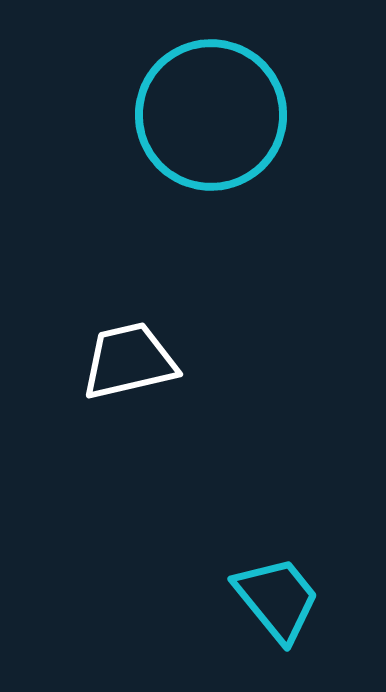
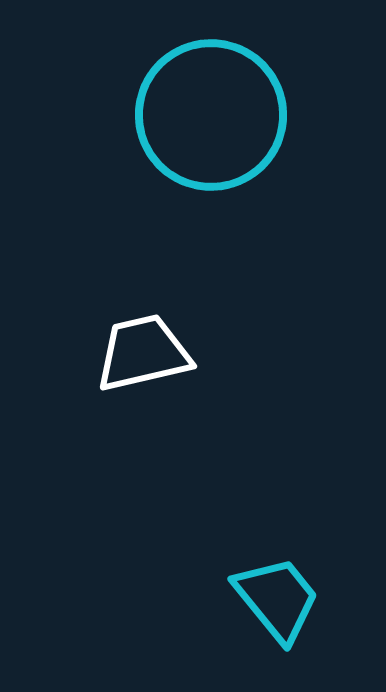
white trapezoid: moved 14 px right, 8 px up
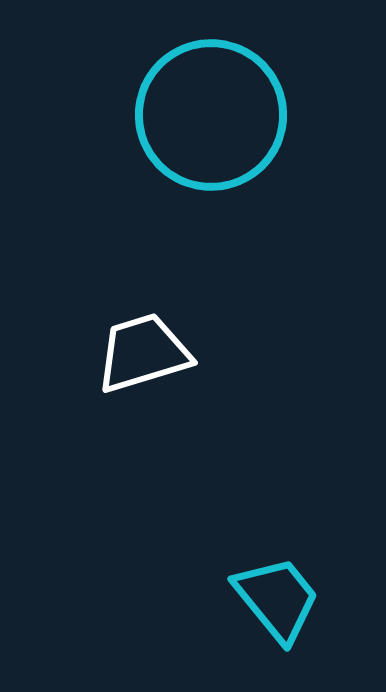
white trapezoid: rotated 4 degrees counterclockwise
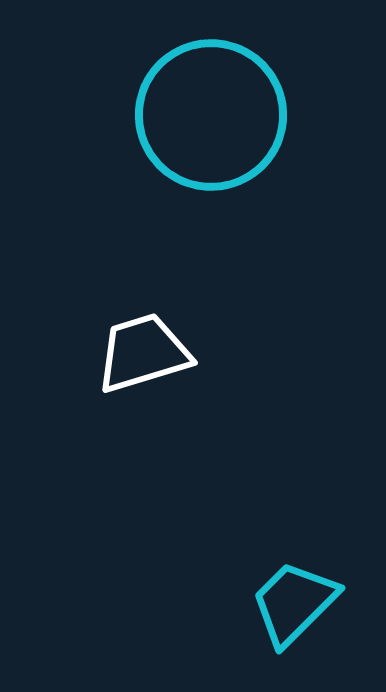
cyan trapezoid: moved 17 px right, 4 px down; rotated 96 degrees counterclockwise
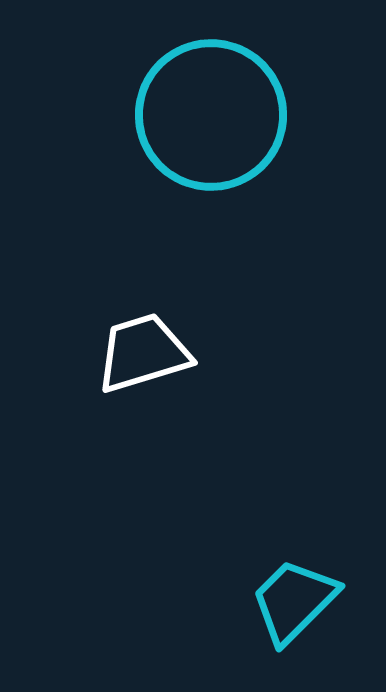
cyan trapezoid: moved 2 px up
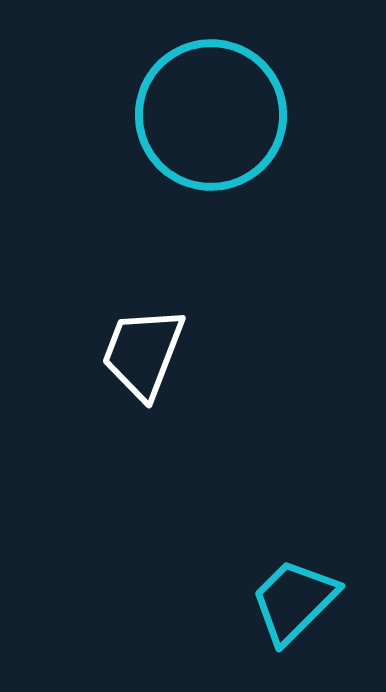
white trapezoid: rotated 52 degrees counterclockwise
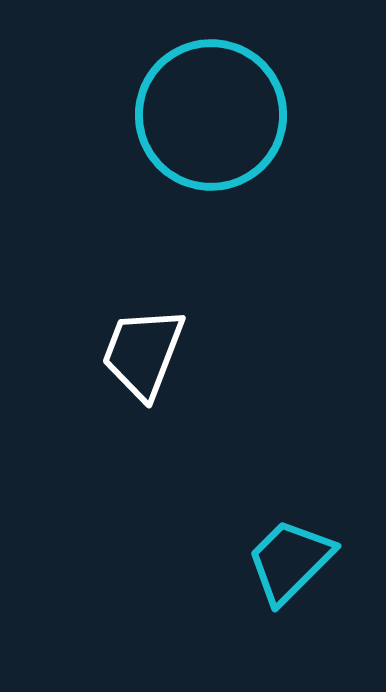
cyan trapezoid: moved 4 px left, 40 px up
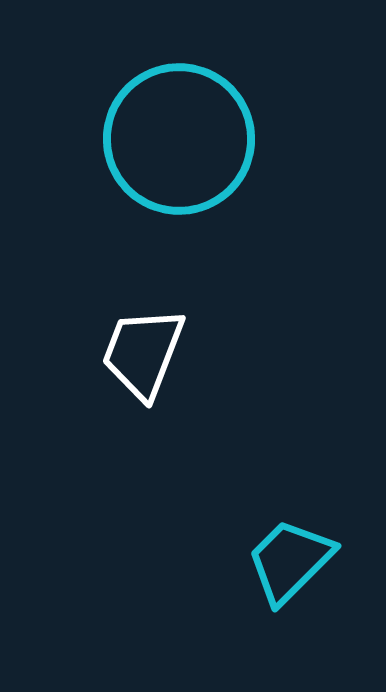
cyan circle: moved 32 px left, 24 px down
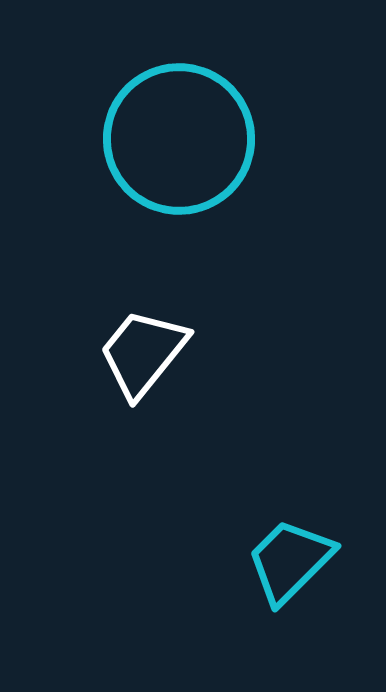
white trapezoid: rotated 18 degrees clockwise
